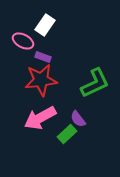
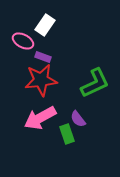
green rectangle: rotated 66 degrees counterclockwise
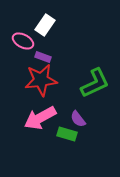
green rectangle: rotated 54 degrees counterclockwise
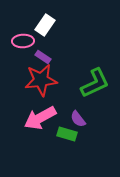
pink ellipse: rotated 30 degrees counterclockwise
purple rectangle: rotated 14 degrees clockwise
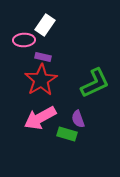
pink ellipse: moved 1 px right, 1 px up
purple rectangle: rotated 21 degrees counterclockwise
red star: rotated 24 degrees counterclockwise
purple semicircle: rotated 18 degrees clockwise
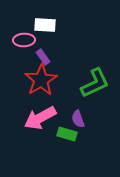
white rectangle: rotated 60 degrees clockwise
purple rectangle: rotated 42 degrees clockwise
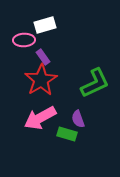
white rectangle: rotated 20 degrees counterclockwise
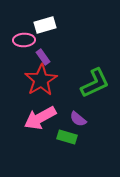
purple semicircle: rotated 30 degrees counterclockwise
green rectangle: moved 3 px down
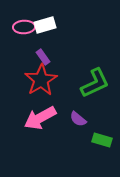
pink ellipse: moved 13 px up
green rectangle: moved 35 px right, 3 px down
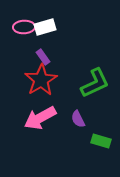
white rectangle: moved 2 px down
purple semicircle: rotated 24 degrees clockwise
green rectangle: moved 1 px left, 1 px down
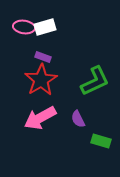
pink ellipse: rotated 10 degrees clockwise
purple rectangle: rotated 35 degrees counterclockwise
green L-shape: moved 2 px up
